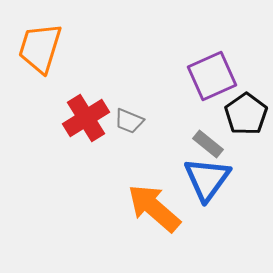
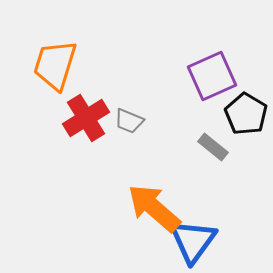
orange trapezoid: moved 15 px right, 17 px down
black pentagon: rotated 6 degrees counterclockwise
gray rectangle: moved 5 px right, 3 px down
blue triangle: moved 14 px left, 62 px down
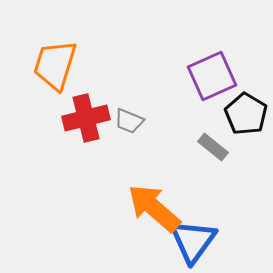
red cross: rotated 18 degrees clockwise
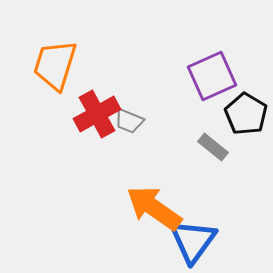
red cross: moved 11 px right, 4 px up; rotated 15 degrees counterclockwise
orange arrow: rotated 6 degrees counterclockwise
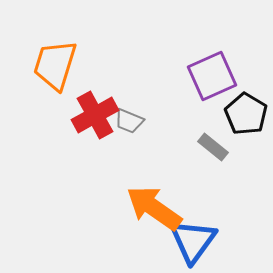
red cross: moved 2 px left, 1 px down
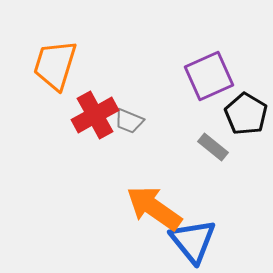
purple square: moved 3 px left
blue triangle: rotated 15 degrees counterclockwise
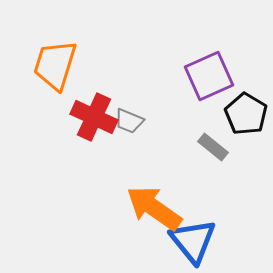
red cross: moved 1 px left, 2 px down; rotated 36 degrees counterclockwise
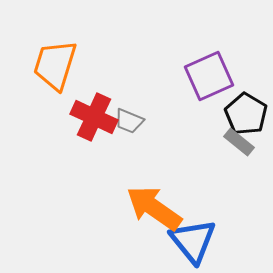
gray rectangle: moved 26 px right, 5 px up
